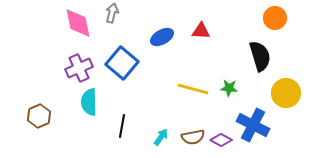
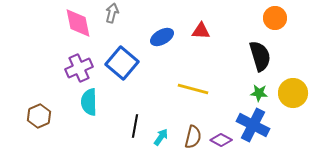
green star: moved 30 px right, 5 px down
yellow circle: moved 7 px right
black line: moved 13 px right
brown semicircle: rotated 65 degrees counterclockwise
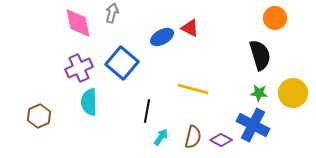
red triangle: moved 11 px left, 3 px up; rotated 24 degrees clockwise
black semicircle: moved 1 px up
black line: moved 12 px right, 15 px up
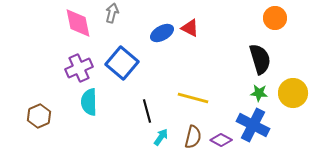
blue ellipse: moved 4 px up
black semicircle: moved 4 px down
yellow line: moved 9 px down
black line: rotated 25 degrees counterclockwise
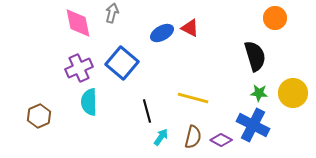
black semicircle: moved 5 px left, 3 px up
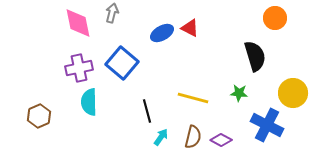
purple cross: rotated 12 degrees clockwise
green star: moved 20 px left
blue cross: moved 14 px right
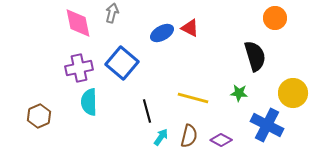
brown semicircle: moved 4 px left, 1 px up
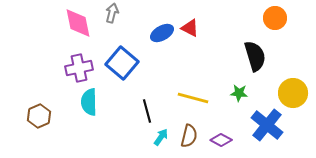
blue cross: rotated 12 degrees clockwise
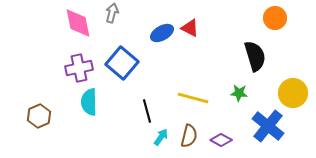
blue cross: moved 1 px right, 1 px down
